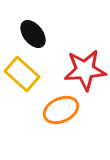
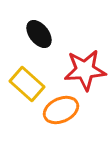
black ellipse: moved 6 px right
yellow rectangle: moved 5 px right, 10 px down
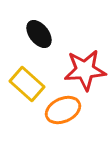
orange ellipse: moved 2 px right
